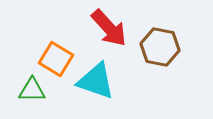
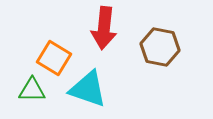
red arrow: moved 5 px left; rotated 48 degrees clockwise
orange square: moved 2 px left, 1 px up
cyan triangle: moved 8 px left, 8 px down
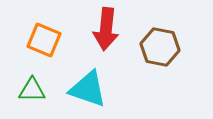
red arrow: moved 2 px right, 1 px down
orange square: moved 10 px left, 18 px up; rotated 8 degrees counterclockwise
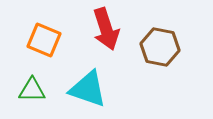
red arrow: rotated 24 degrees counterclockwise
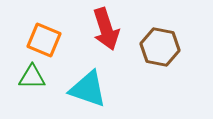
green triangle: moved 13 px up
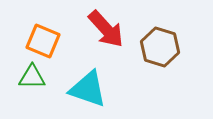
red arrow: rotated 24 degrees counterclockwise
orange square: moved 1 px left, 1 px down
brown hexagon: rotated 6 degrees clockwise
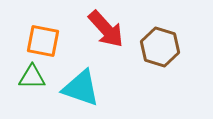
orange square: rotated 12 degrees counterclockwise
cyan triangle: moved 7 px left, 1 px up
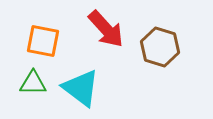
green triangle: moved 1 px right, 6 px down
cyan triangle: rotated 18 degrees clockwise
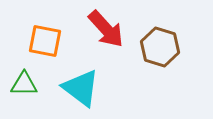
orange square: moved 2 px right
green triangle: moved 9 px left, 1 px down
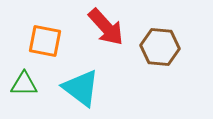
red arrow: moved 2 px up
brown hexagon: rotated 12 degrees counterclockwise
